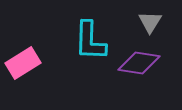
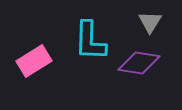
pink rectangle: moved 11 px right, 2 px up
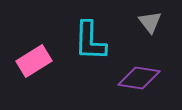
gray triangle: rotated 10 degrees counterclockwise
purple diamond: moved 15 px down
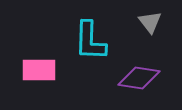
pink rectangle: moved 5 px right, 9 px down; rotated 32 degrees clockwise
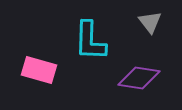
pink rectangle: rotated 16 degrees clockwise
